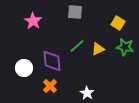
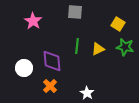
yellow square: moved 1 px down
green line: rotated 42 degrees counterclockwise
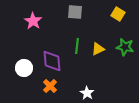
yellow square: moved 10 px up
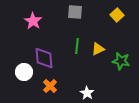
yellow square: moved 1 px left, 1 px down; rotated 16 degrees clockwise
green star: moved 4 px left, 14 px down
purple diamond: moved 8 px left, 3 px up
white circle: moved 4 px down
